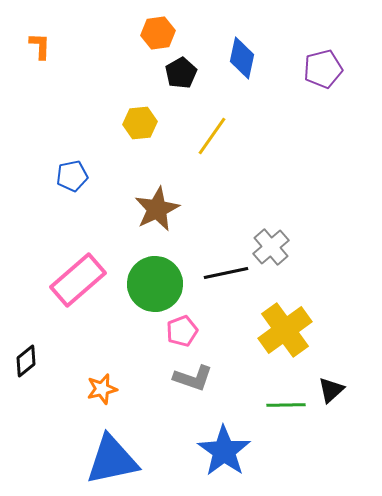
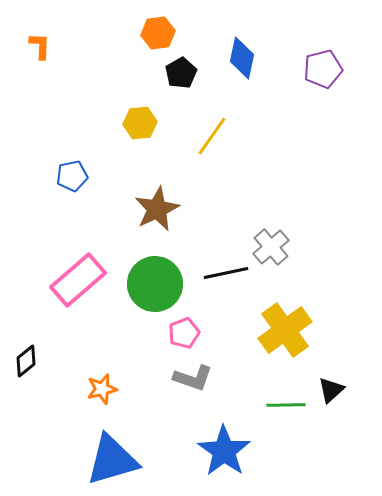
pink pentagon: moved 2 px right, 2 px down
blue triangle: rotated 4 degrees counterclockwise
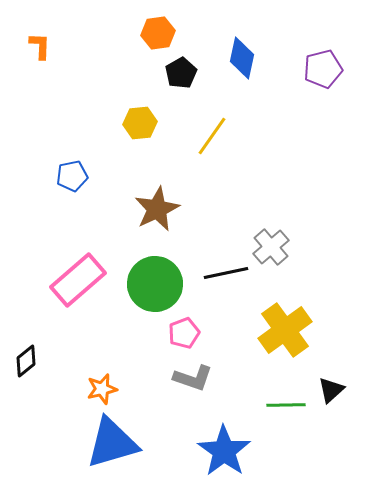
blue triangle: moved 17 px up
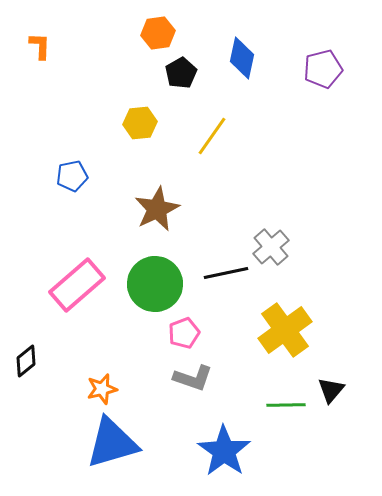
pink rectangle: moved 1 px left, 5 px down
black triangle: rotated 8 degrees counterclockwise
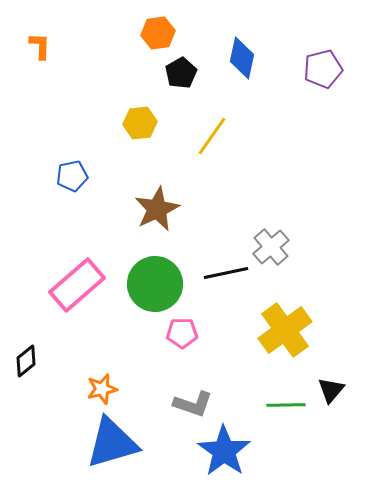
pink pentagon: moved 2 px left; rotated 20 degrees clockwise
gray L-shape: moved 26 px down
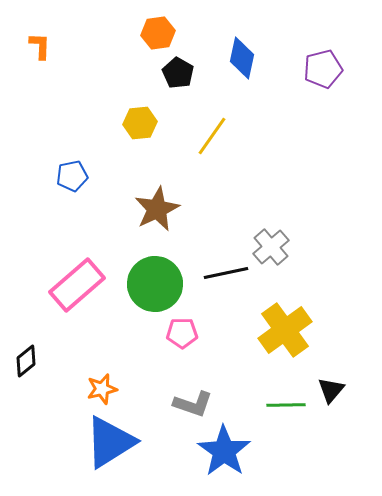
black pentagon: moved 3 px left; rotated 12 degrees counterclockwise
blue triangle: moved 2 px left, 1 px up; rotated 16 degrees counterclockwise
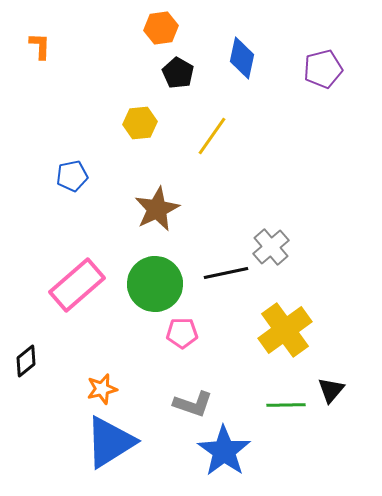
orange hexagon: moved 3 px right, 5 px up
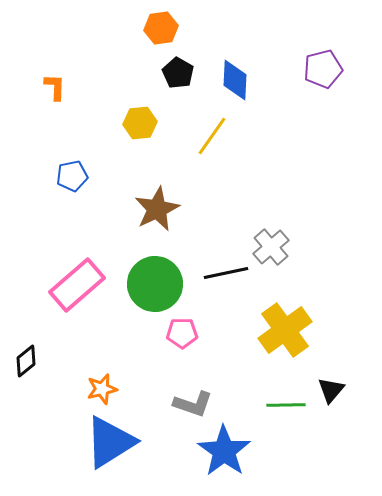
orange L-shape: moved 15 px right, 41 px down
blue diamond: moved 7 px left, 22 px down; rotated 9 degrees counterclockwise
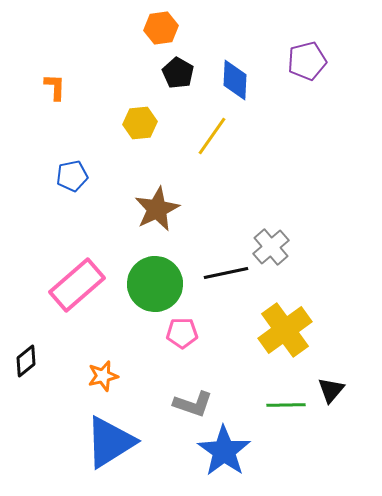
purple pentagon: moved 16 px left, 8 px up
orange star: moved 1 px right, 13 px up
